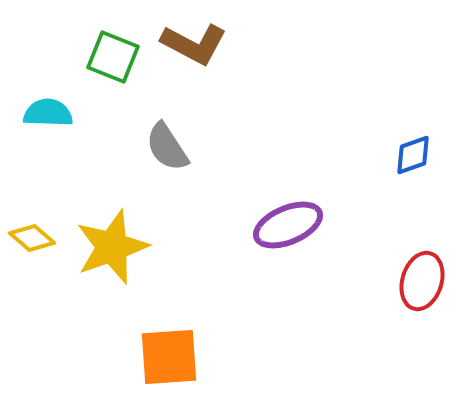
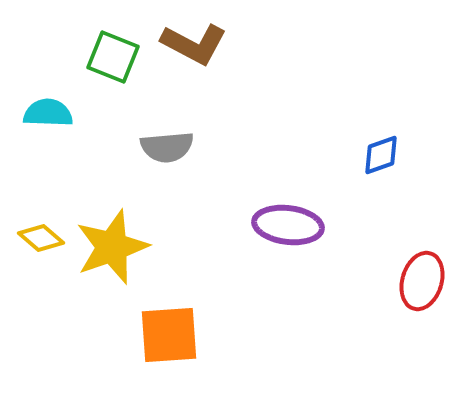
gray semicircle: rotated 62 degrees counterclockwise
blue diamond: moved 32 px left
purple ellipse: rotated 30 degrees clockwise
yellow diamond: moved 9 px right
orange square: moved 22 px up
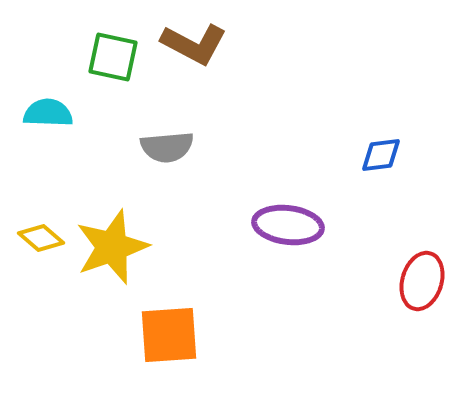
green square: rotated 10 degrees counterclockwise
blue diamond: rotated 12 degrees clockwise
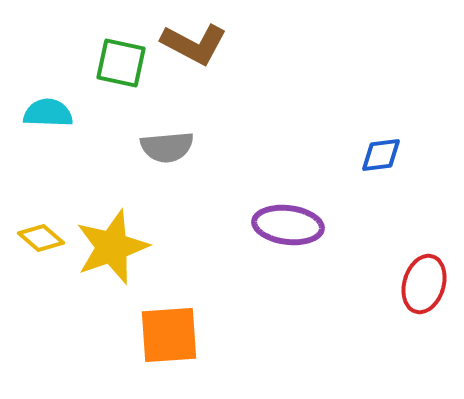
green square: moved 8 px right, 6 px down
red ellipse: moved 2 px right, 3 px down
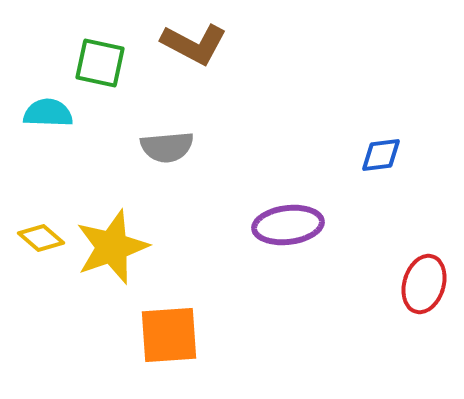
green square: moved 21 px left
purple ellipse: rotated 14 degrees counterclockwise
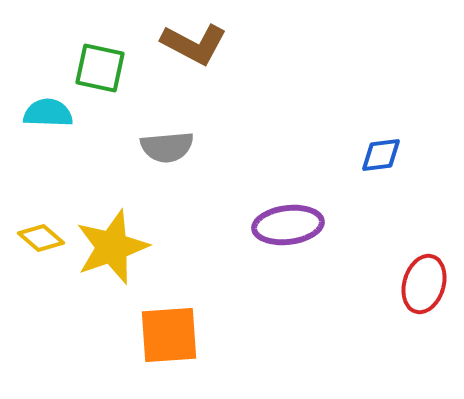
green square: moved 5 px down
